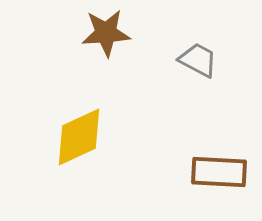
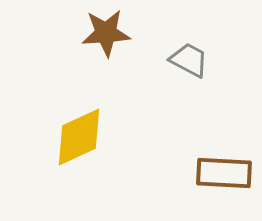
gray trapezoid: moved 9 px left
brown rectangle: moved 5 px right, 1 px down
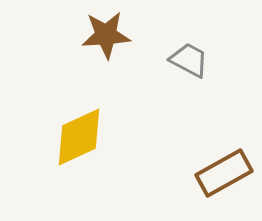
brown star: moved 2 px down
brown rectangle: rotated 32 degrees counterclockwise
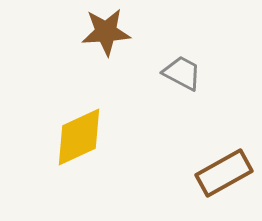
brown star: moved 3 px up
gray trapezoid: moved 7 px left, 13 px down
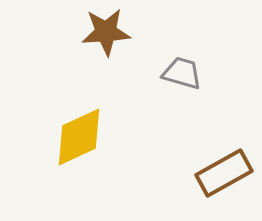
gray trapezoid: rotated 12 degrees counterclockwise
